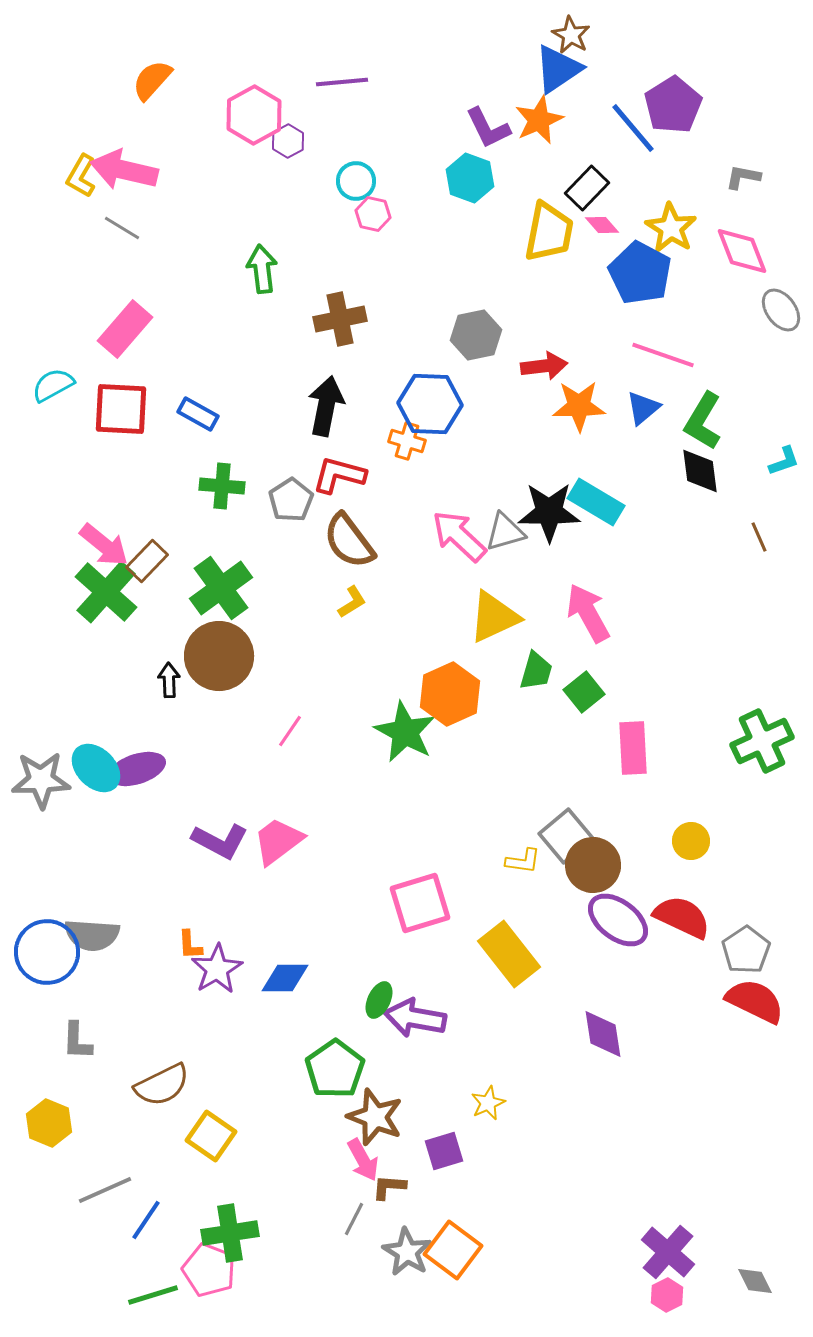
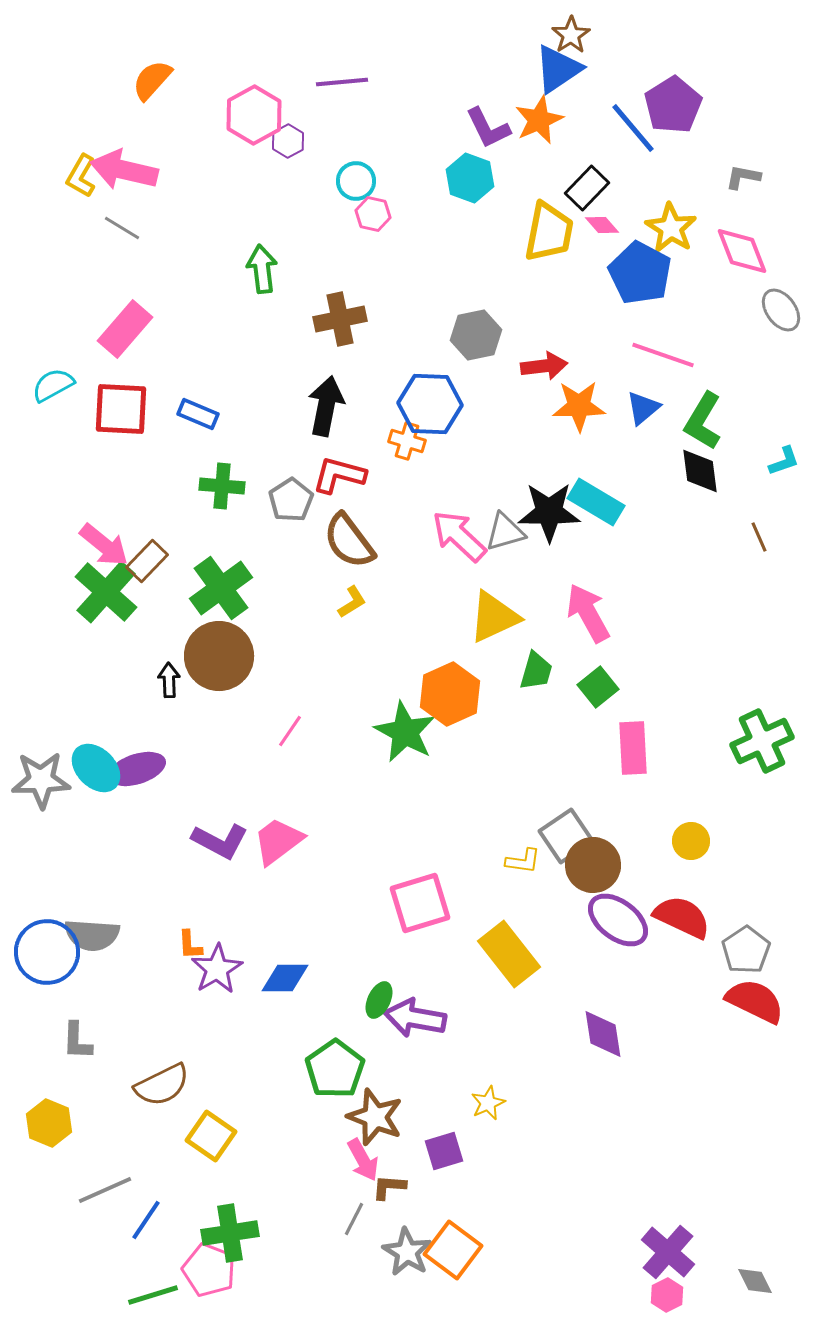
brown star at (571, 35): rotated 9 degrees clockwise
blue rectangle at (198, 414): rotated 6 degrees counterclockwise
green square at (584, 692): moved 14 px right, 5 px up
gray square at (566, 836): rotated 6 degrees clockwise
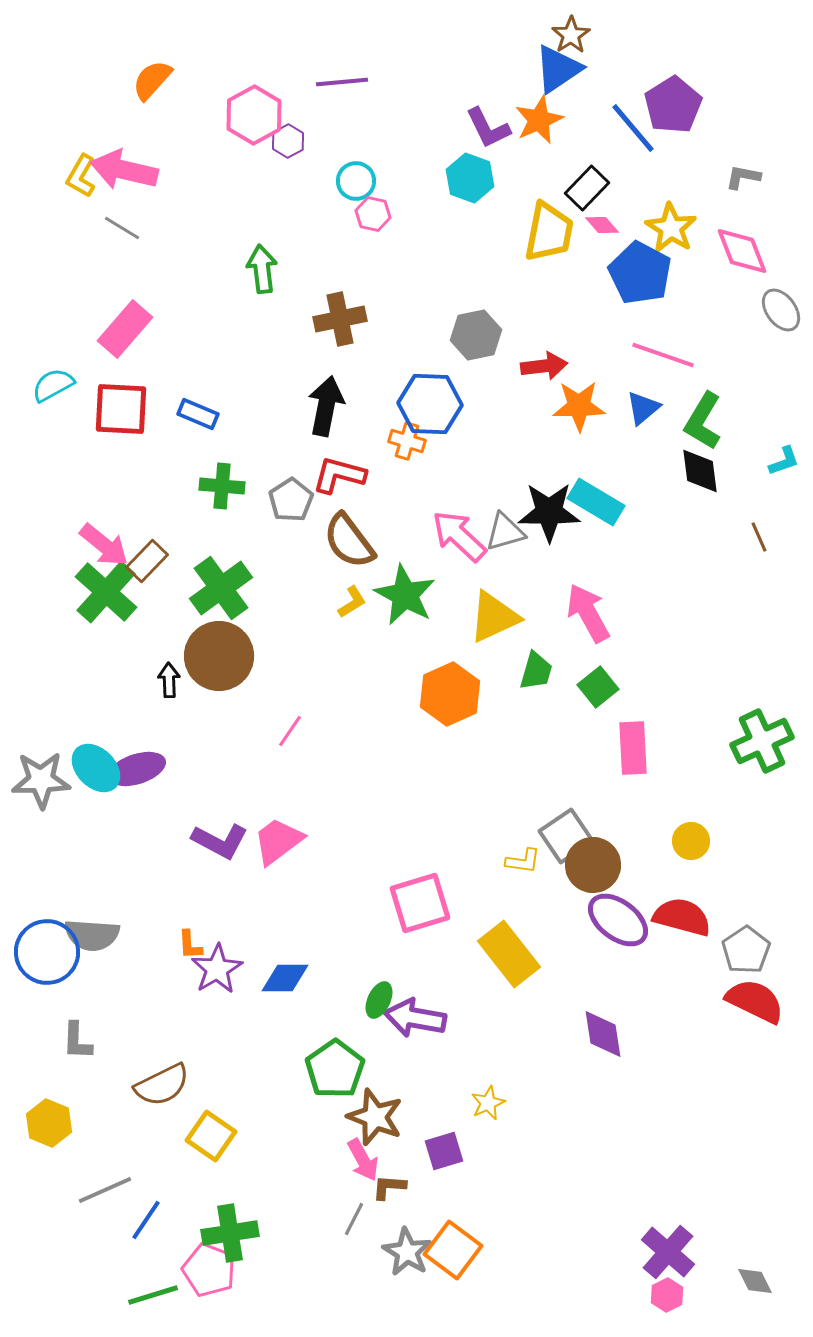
green star at (405, 732): moved 137 px up
red semicircle at (682, 917): rotated 10 degrees counterclockwise
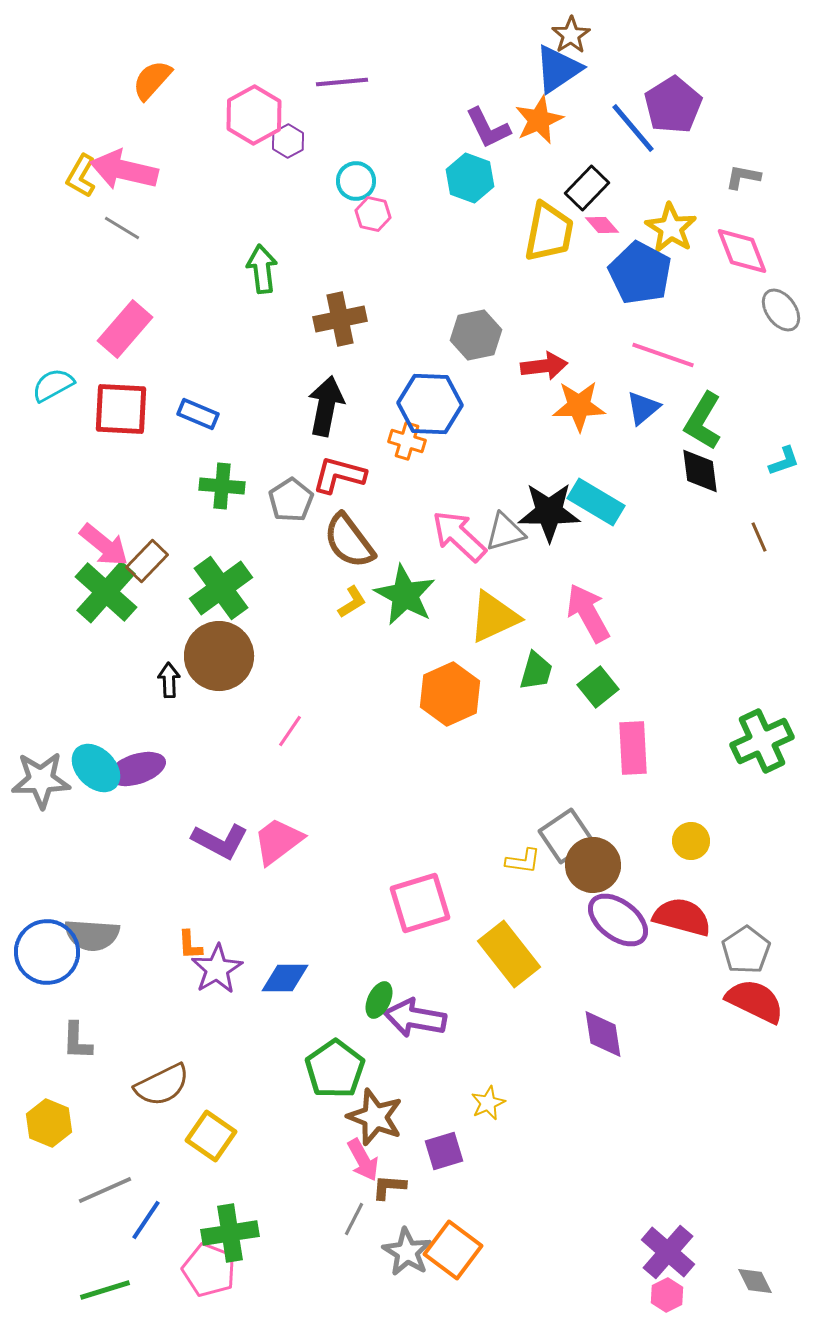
green line at (153, 1295): moved 48 px left, 5 px up
